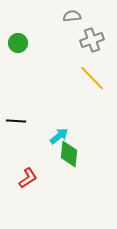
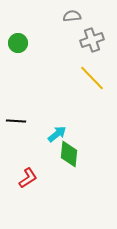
cyan arrow: moved 2 px left, 2 px up
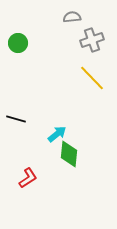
gray semicircle: moved 1 px down
black line: moved 2 px up; rotated 12 degrees clockwise
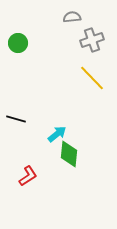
red L-shape: moved 2 px up
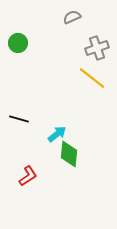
gray semicircle: rotated 18 degrees counterclockwise
gray cross: moved 5 px right, 8 px down
yellow line: rotated 8 degrees counterclockwise
black line: moved 3 px right
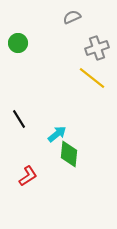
black line: rotated 42 degrees clockwise
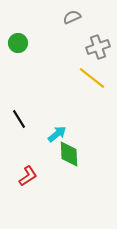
gray cross: moved 1 px right, 1 px up
green diamond: rotated 8 degrees counterclockwise
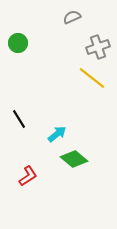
green diamond: moved 5 px right, 5 px down; rotated 48 degrees counterclockwise
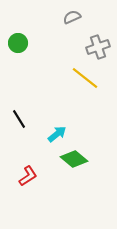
yellow line: moved 7 px left
